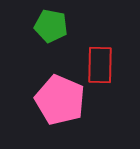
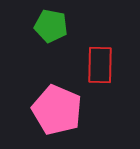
pink pentagon: moved 3 px left, 10 px down
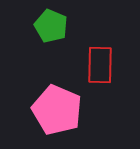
green pentagon: rotated 12 degrees clockwise
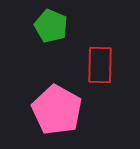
pink pentagon: rotated 6 degrees clockwise
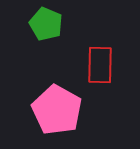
green pentagon: moved 5 px left, 2 px up
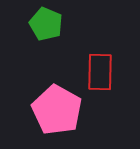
red rectangle: moved 7 px down
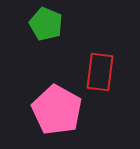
red rectangle: rotated 6 degrees clockwise
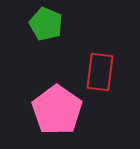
pink pentagon: rotated 6 degrees clockwise
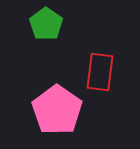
green pentagon: rotated 12 degrees clockwise
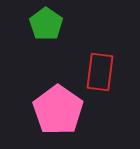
pink pentagon: moved 1 px right
